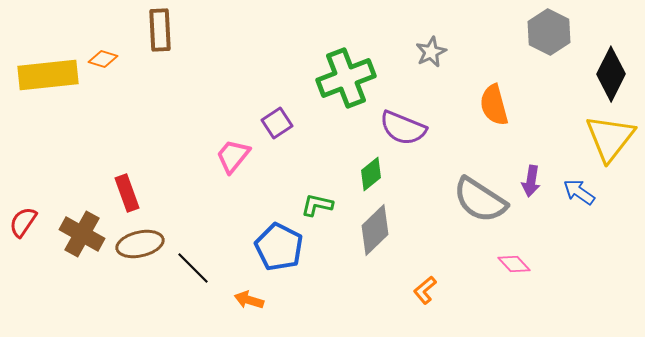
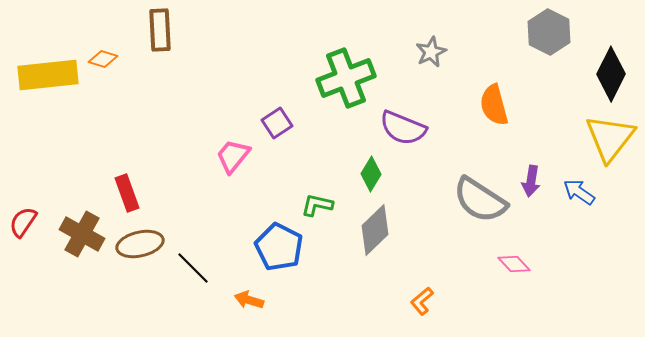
green diamond: rotated 20 degrees counterclockwise
orange L-shape: moved 3 px left, 11 px down
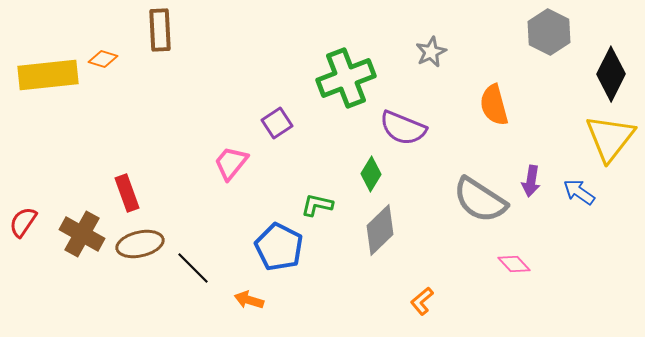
pink trapezoid: moved 2 px left, 7 px down
gray diamond: moved 5 px right
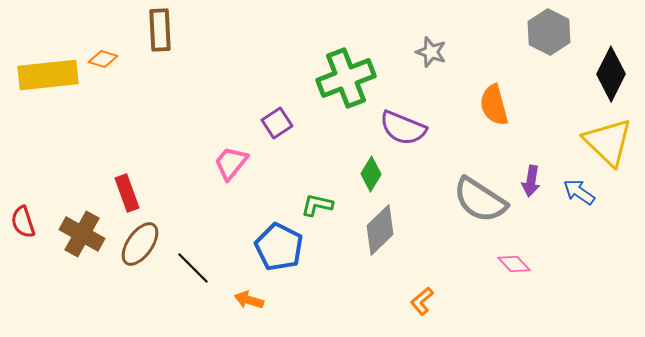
gray star: rotated 28 degrees counterclockwise
yellow triangle: moved 2 px left, 4 px down; rotated 24 degrees counterclockwise
red semicircle: rotated 52 degrees counterclockwise
brown ellipse: rotated 42 degrees counterclockwise
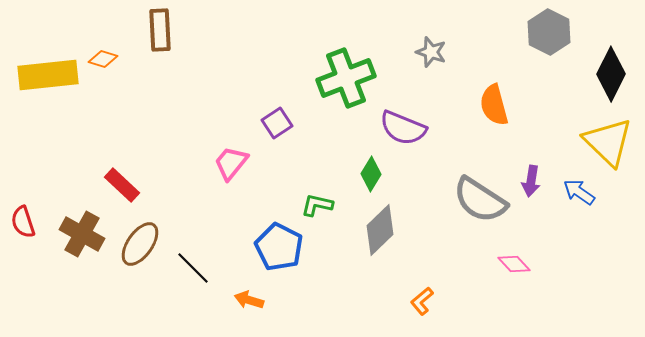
red rectangle: moved 5 px left, 8 px up; rotated 27 degrees counterclockwise
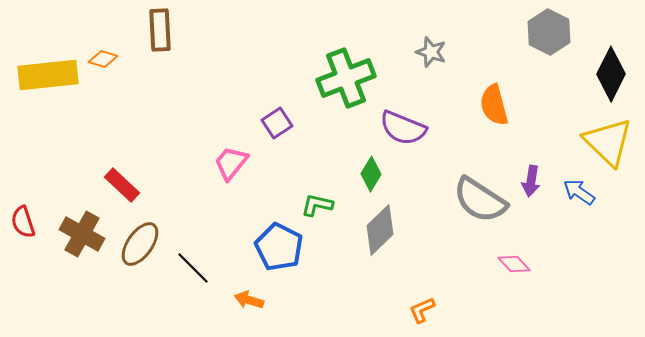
orange L-shape: moved 9 px down; rotated 16 degrees clockwise
